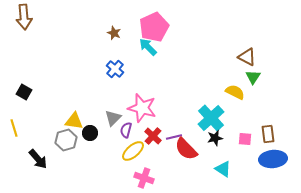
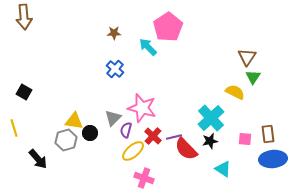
pink pentagon: moved 14 px right; rotated 8 degrees counterclockwise
brown star: rotated 24 degrees counterclockwise
brown triangle: rotated 36 degrees clockwise
black star: moved 5 px left, 3 px down
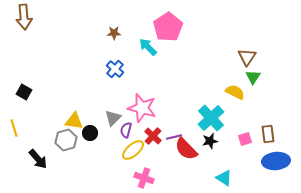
pink square: rotated 24 degrees counterclockwise
yellow ellipse: moved 1 px up
blue ellipse: moved 3 px right, 2 px down
cyan triangle: moved 1 px right, 9 px down
